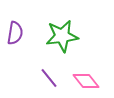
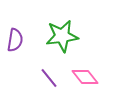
purple semicircle: moved 7 px down
pink diamond: moved 1 px left, 4 px up
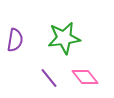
green star: moved 2 px right, 2 px down
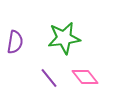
purple semicircle: moved 2 px down
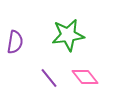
green star: moved 4 px right, 3 px up
